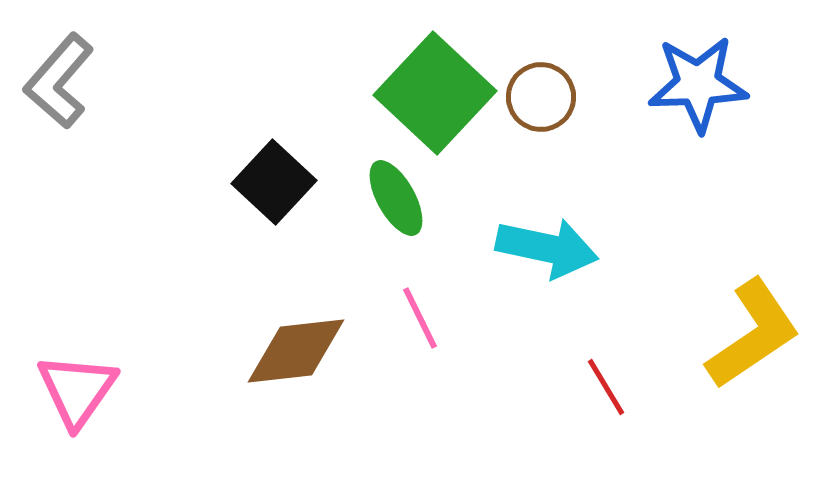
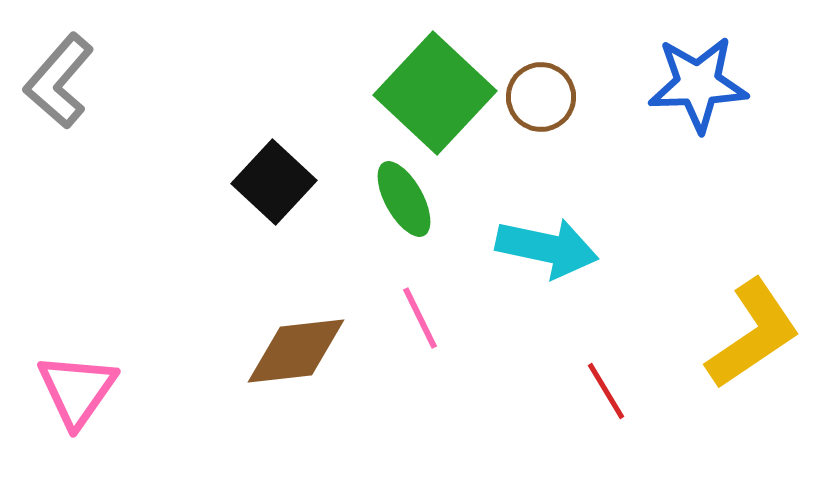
green ellipse: moved 8 px right, 1 px down
red line: moved 4 px down
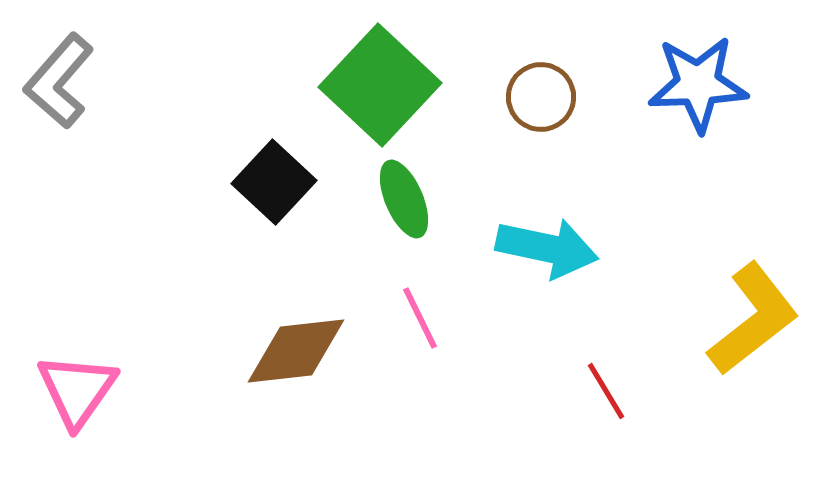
green square: moved 55 px left, 8 px up
green ellipse: rotated 6 degrees clockwise
yellow L-shape: moved 15 px up; rotated 4 degrees counterclockwise
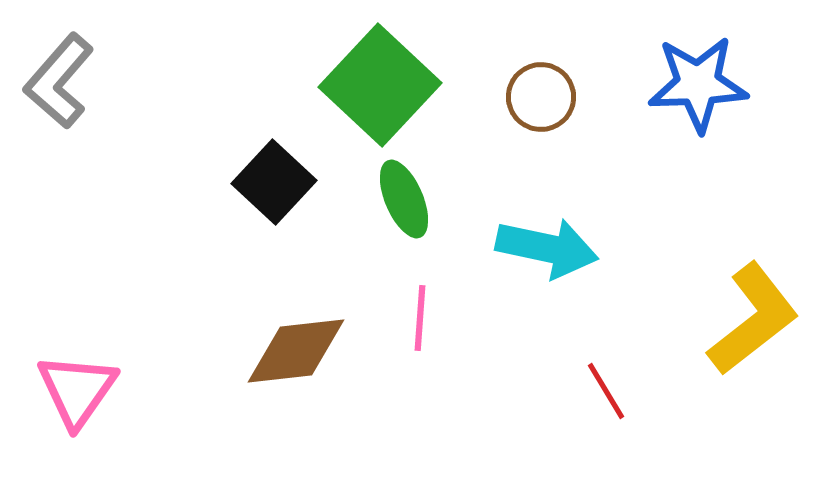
pink line: rotated 30 degrees clockwise
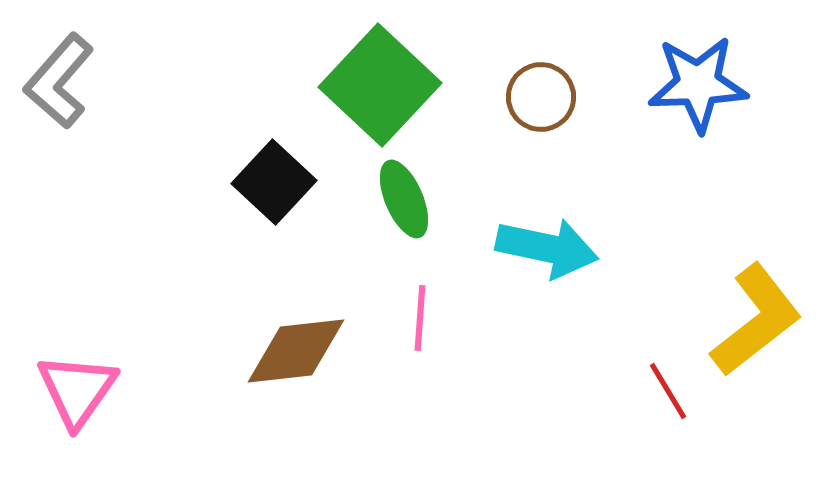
yellow L-shape: moved 3 px right, 1 px down
red line: moved 62 px right
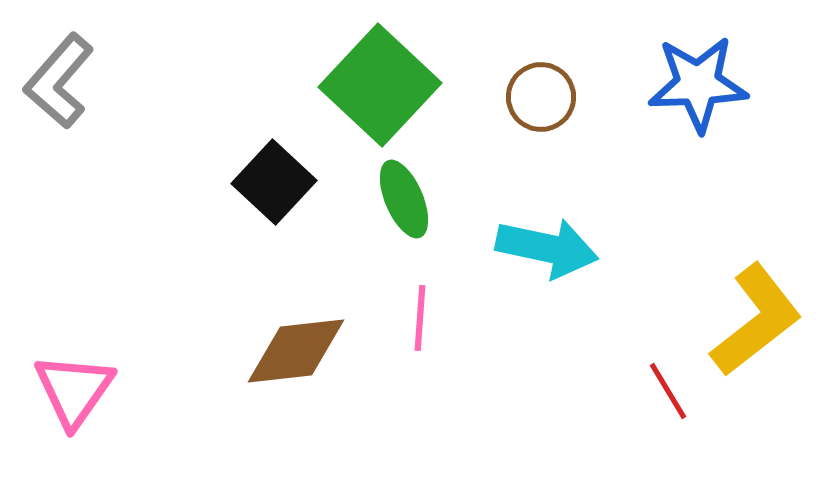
pink triangle: moved 3 px left
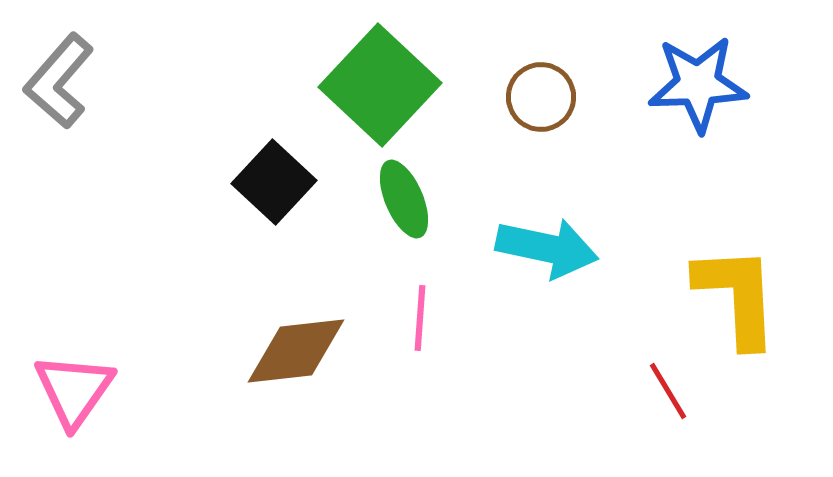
yellow L-shape: moved 19 px left, 24 px up; rotated 55 degrees counterclockwise
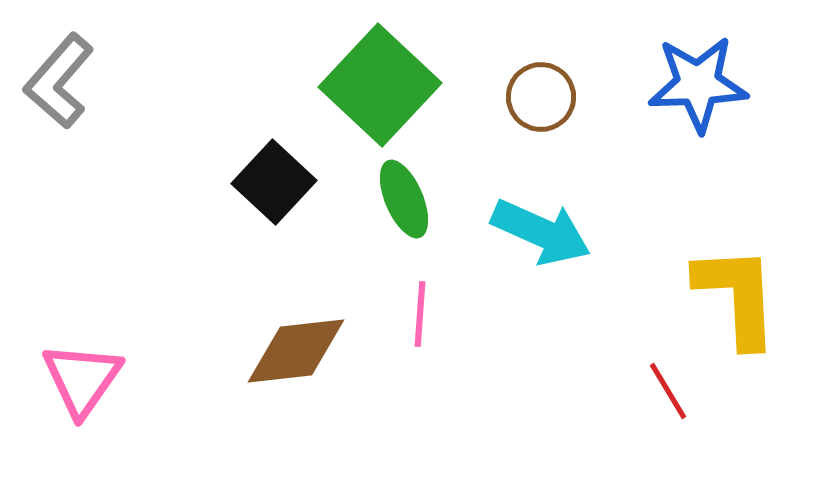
cyan arrow: moved 6 px left, 16 px up; rotated 12 degrees clockwise
pink line: moved 4 px up
pink triangle: moved 8 px right, 11 px up
